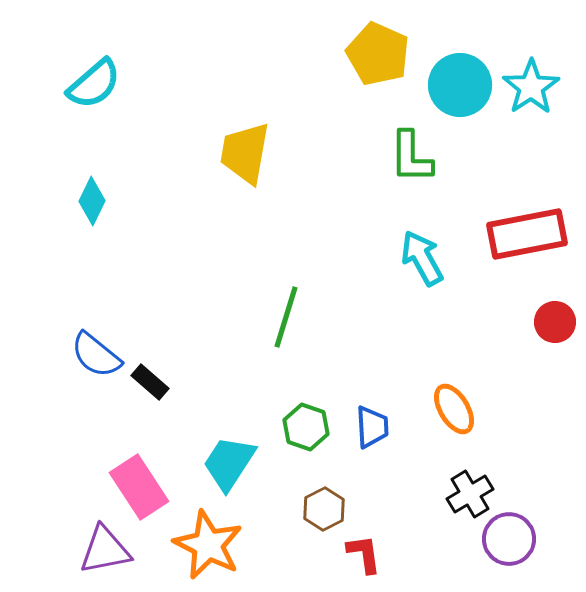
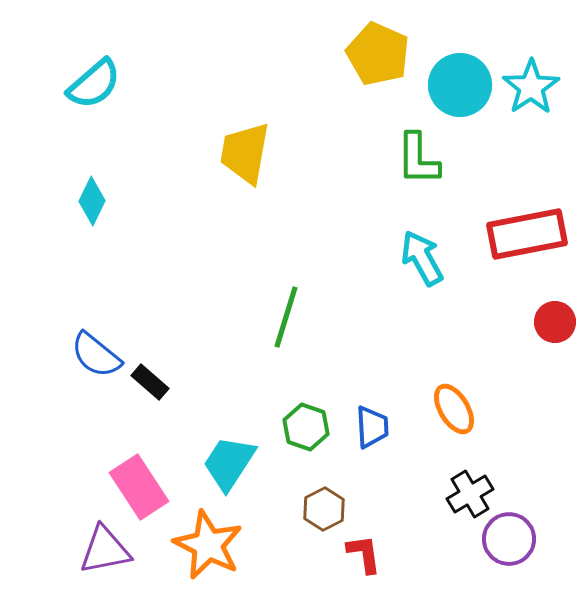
green L-shape: moved 7 px right, 2 px down
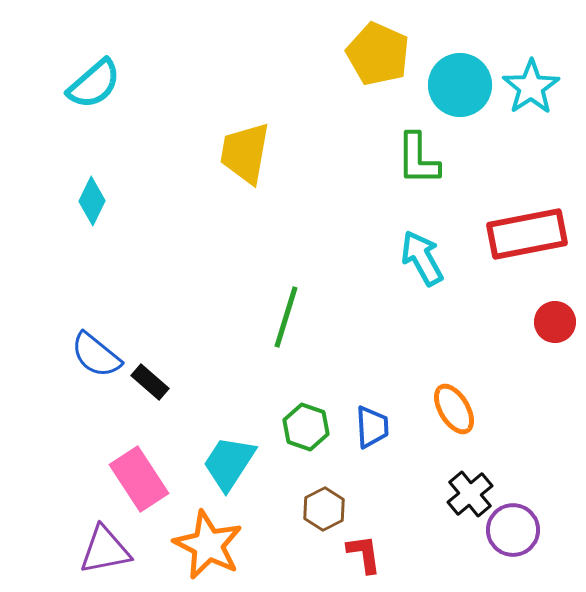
pink rectangle: moved 8 px up
black cross: rotated 9 degrees counterclockwise
purple circle: moved 4 px right, 9 px up
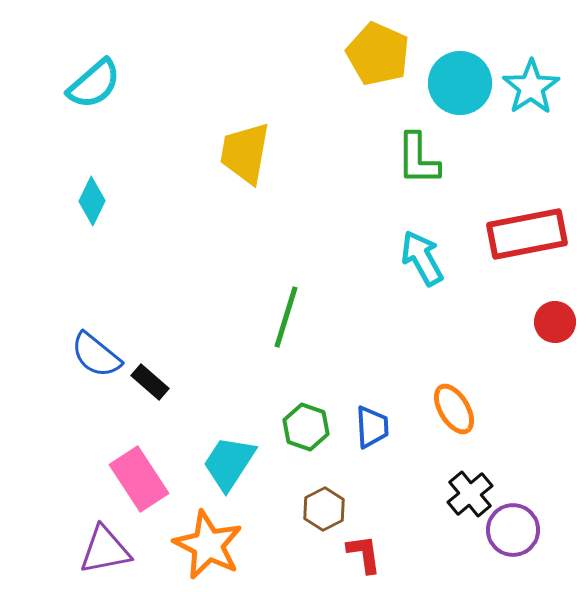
cyan circle: moved 2 px up
